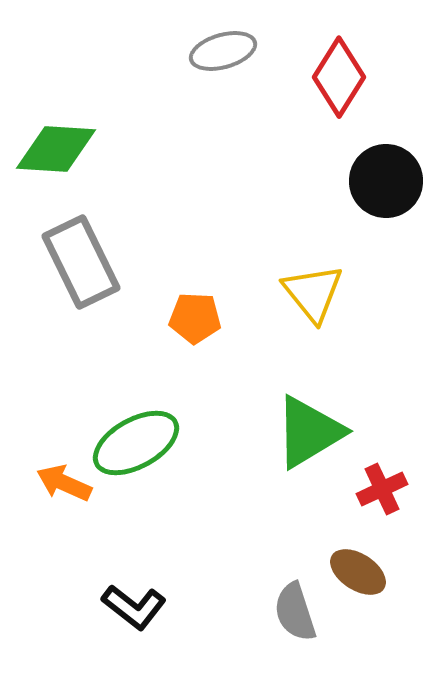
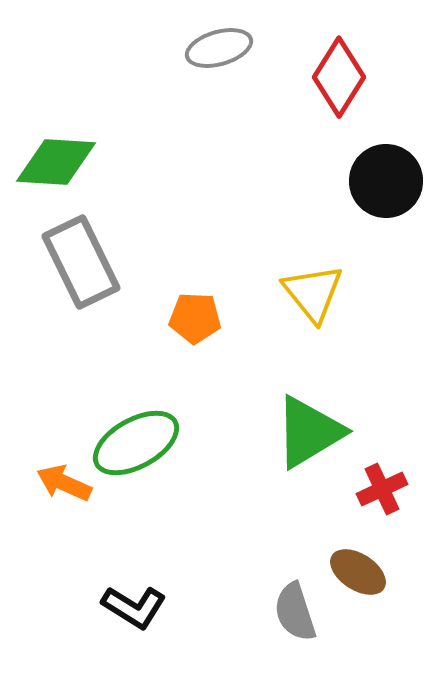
gray ellipse: moved 4 px left, 3 px up
green diamond: moved 13 px down
black L-shape: rotated 6 degrees counterclockwise
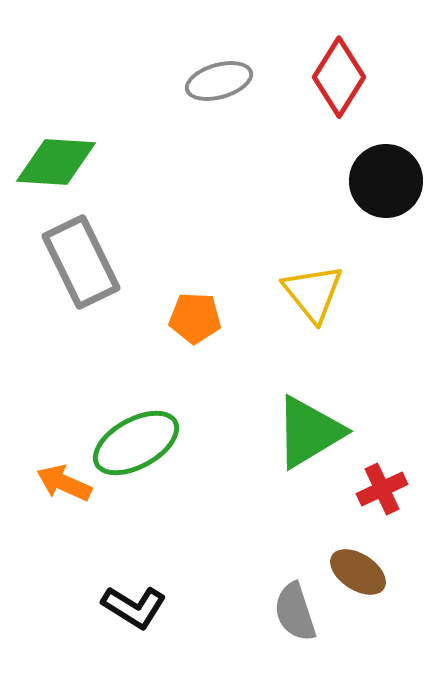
gray ellipse: moved 33 px down
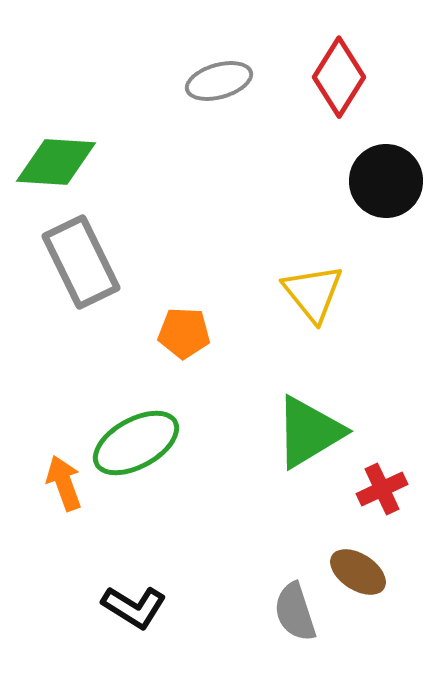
orange pentagon: moved 11 px left, 15 px down
orange arrow: rotated 46 degrees clockwise
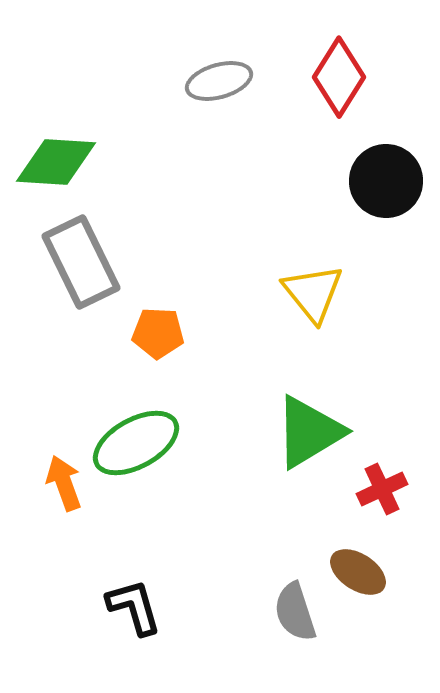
orange pentagon: moved 26 px left
black L-shape: rotated 138 degrees counterclockwise
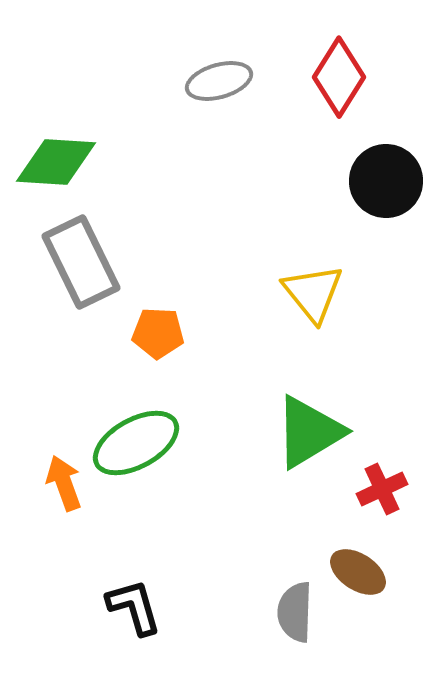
gray semicircle: rotated 20 degrees clockwise
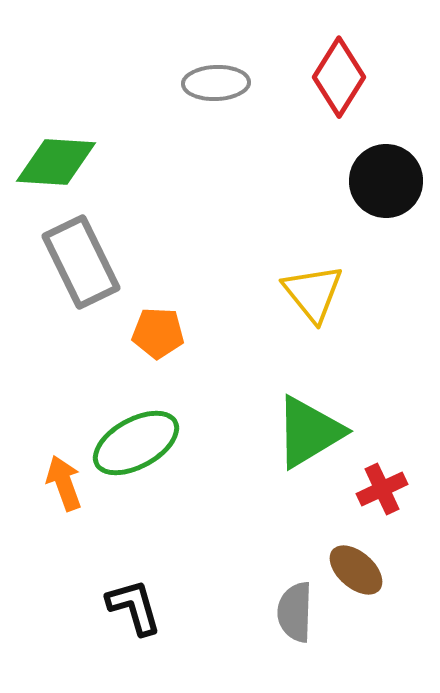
gray ellipse: moved 3 px left, 2 px down; rotated 14 degrees clockwise
brown ellipse: moved 2 px left, 2 px up; rotated 8 degrees clockwise
